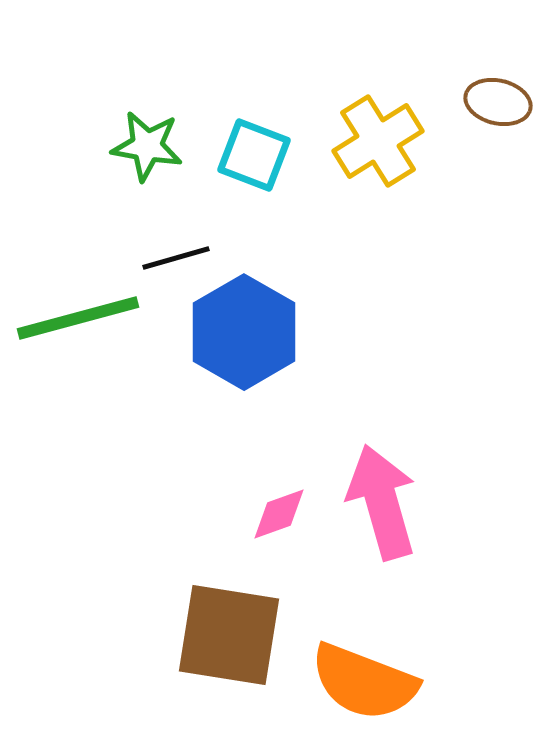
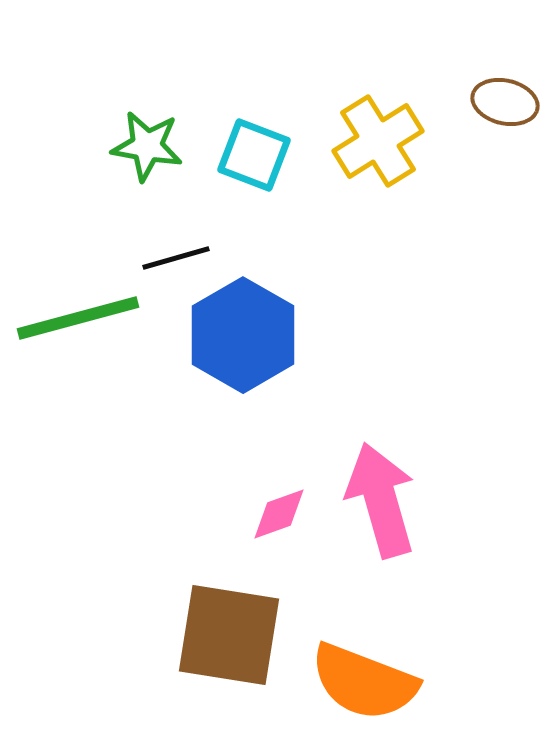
brown ellipse: moved 7 px right
blue hexagon: moved 1 px left, 3 px down
pink arrow: moved 1 px left, 2 px up
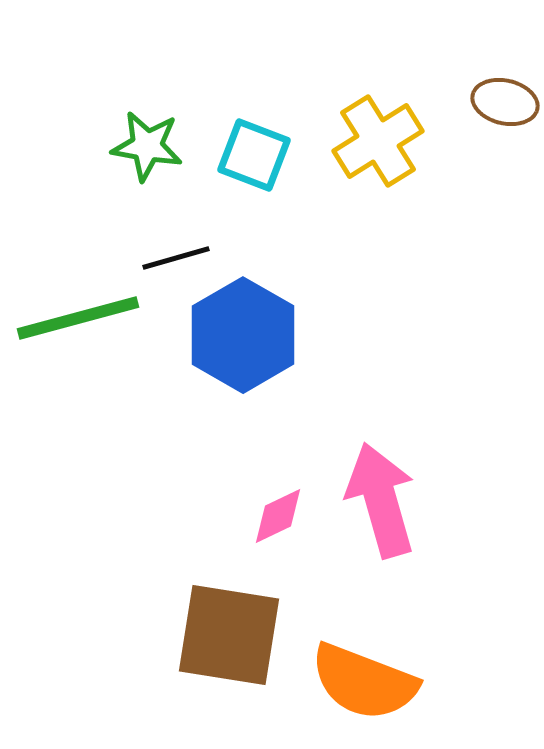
pink diamond: moved 1 px left, 2 px down; rotated 6 degrees counterclockwise
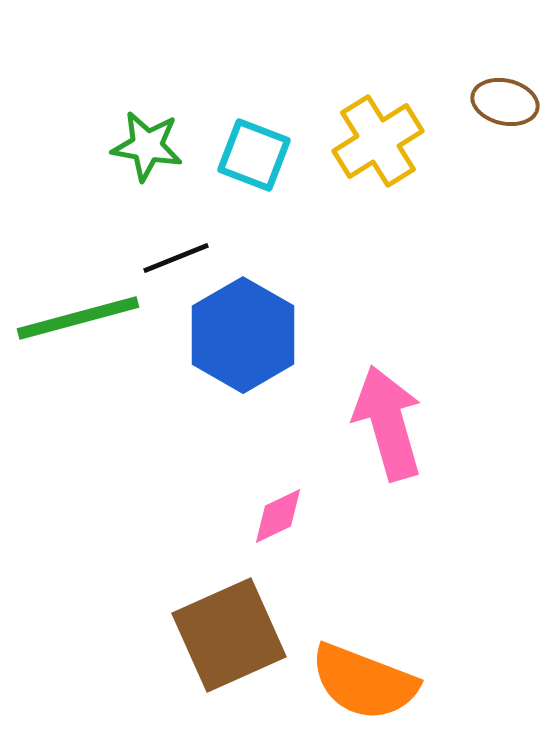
black line: rotated 6 degrees counterclockwise
pink arrow: moved 7 px right, 77 px up
brown square: rotated 33 degrees counterclockwise
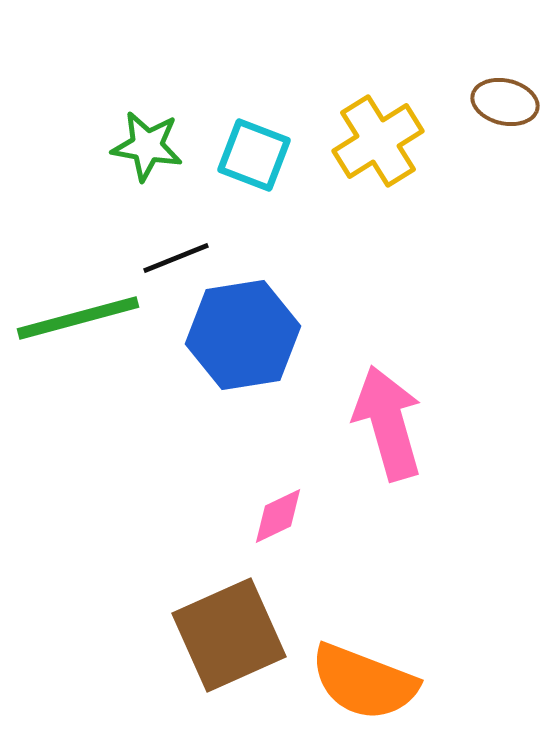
blue hexagon: rotated 21 degrees clockwise
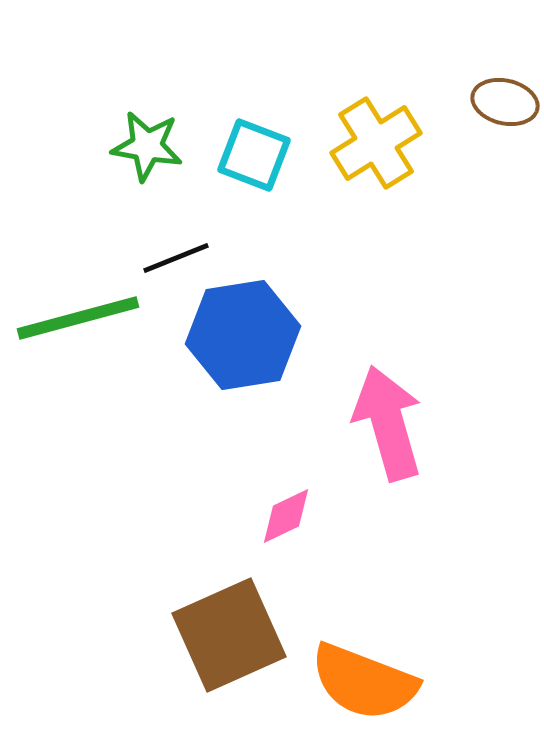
yellow cross: moved 2 px left, 2 px down
pink diamond: moved 8 px right
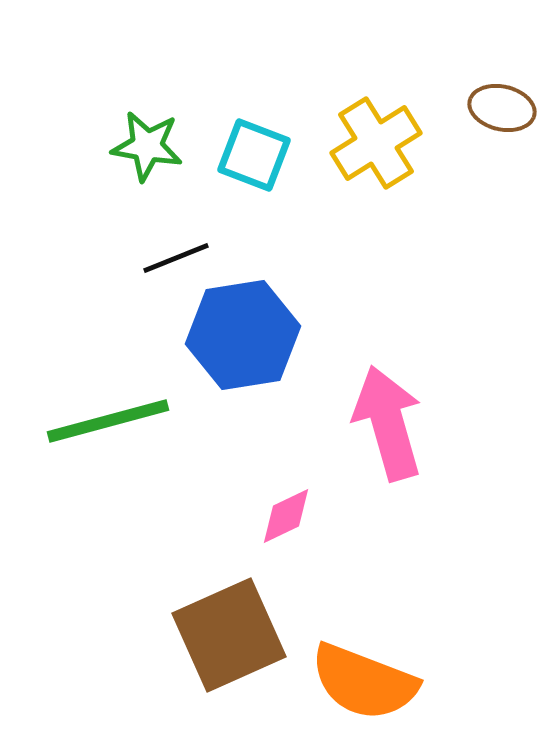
brown ellipse: moved 3 px left, 6 px down
green line: moved 30 px right, 103 px down
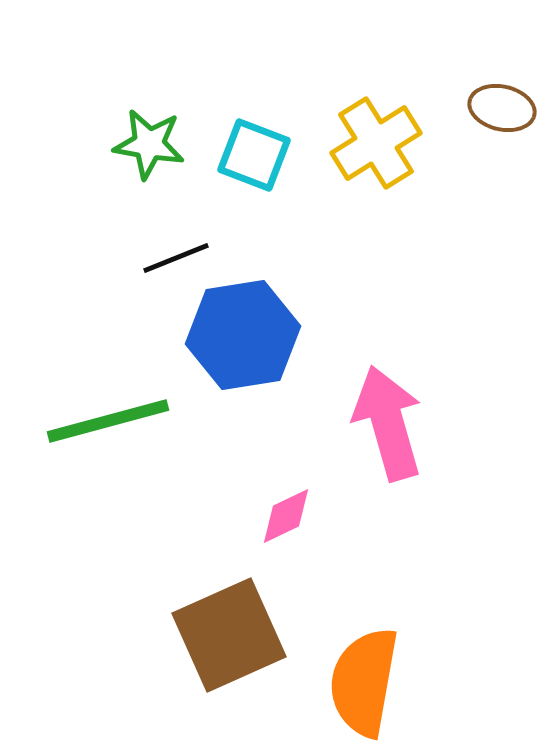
green star: moved 2 px right, 2 px up
orange semicircle: rotated 79 degrees clockwise
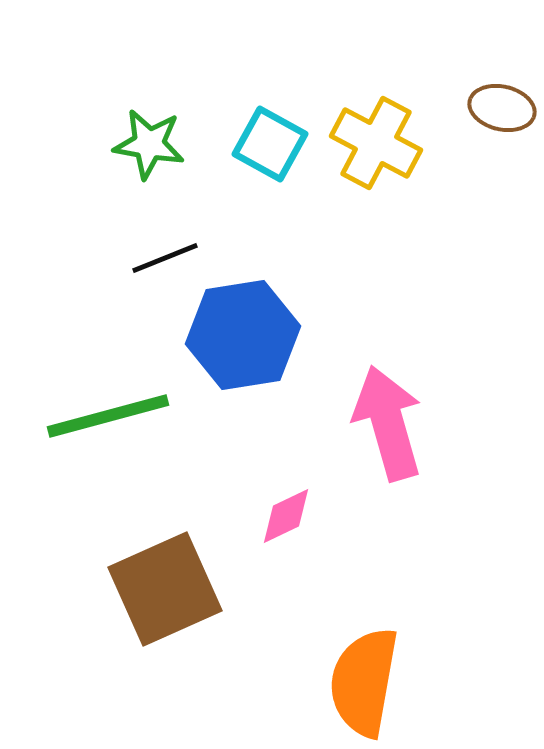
yellow cross: rotated 30 degrees counterclockwise
cyan square: moved 16 px right, 11 px up; rotated 8 degrees clockwise
black line: moved 11 px left
green line: moved 5 px up
brown square: moved 64 px left, 46 px up
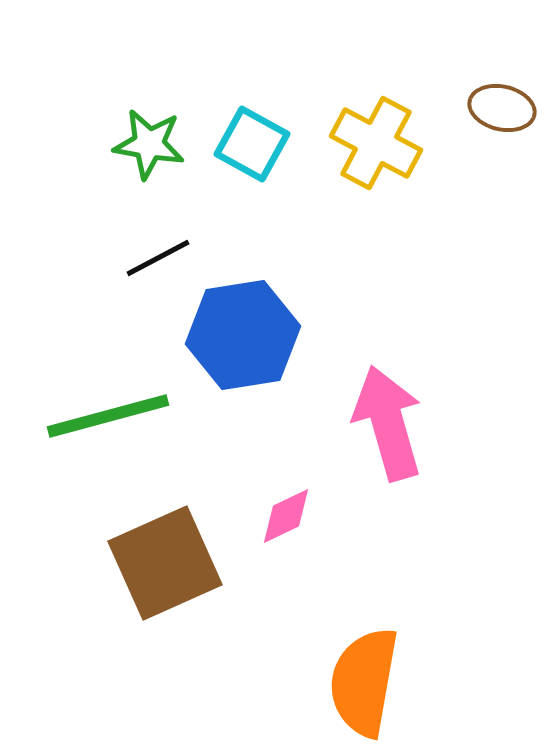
cyan square: moved 18 px left
black line: moved 7 px left; rotated 6 degrees counterclockwise
brown square: moved 26 px up
